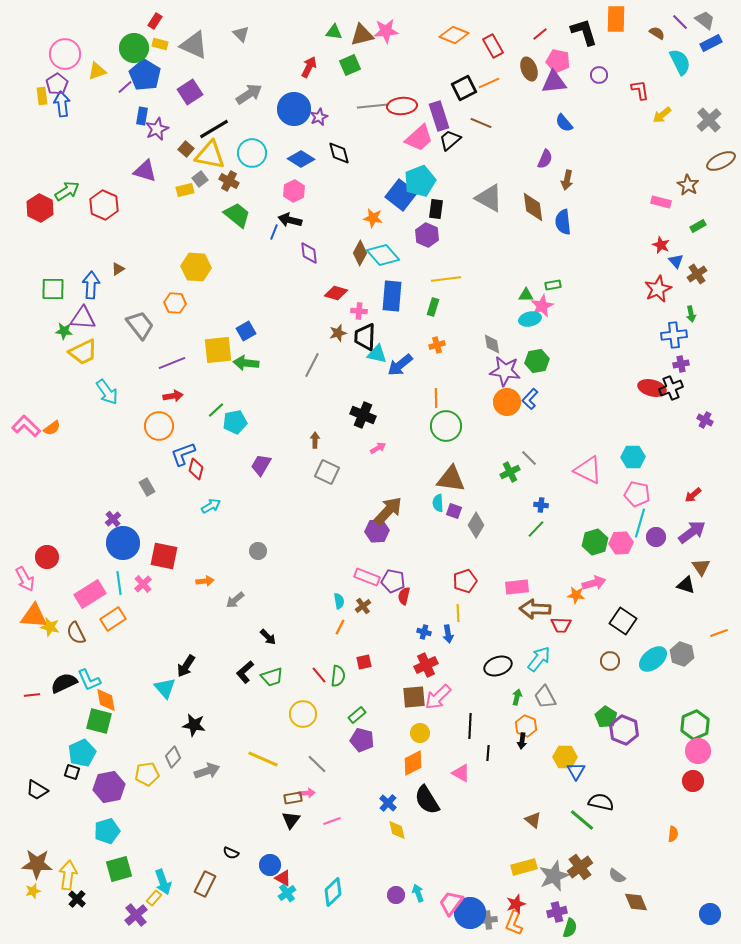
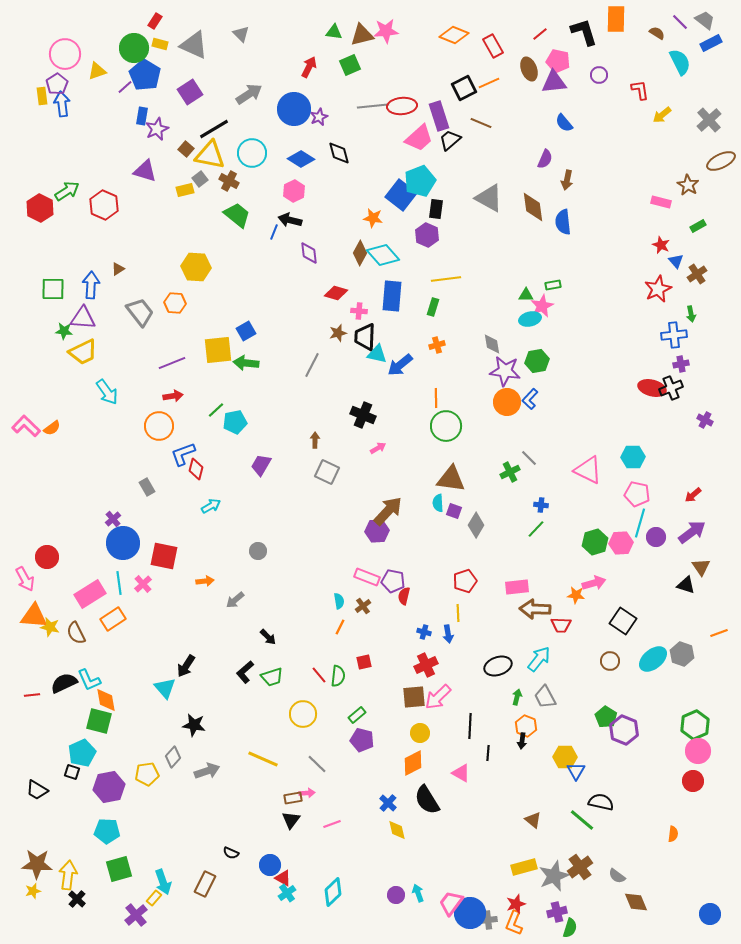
gray trapezoid at (140, 325): moved 13 px up
pink line at (332, 821): moved 3 px down
cyan pentagon at (107, 831): rotated 20 degrees clockwise
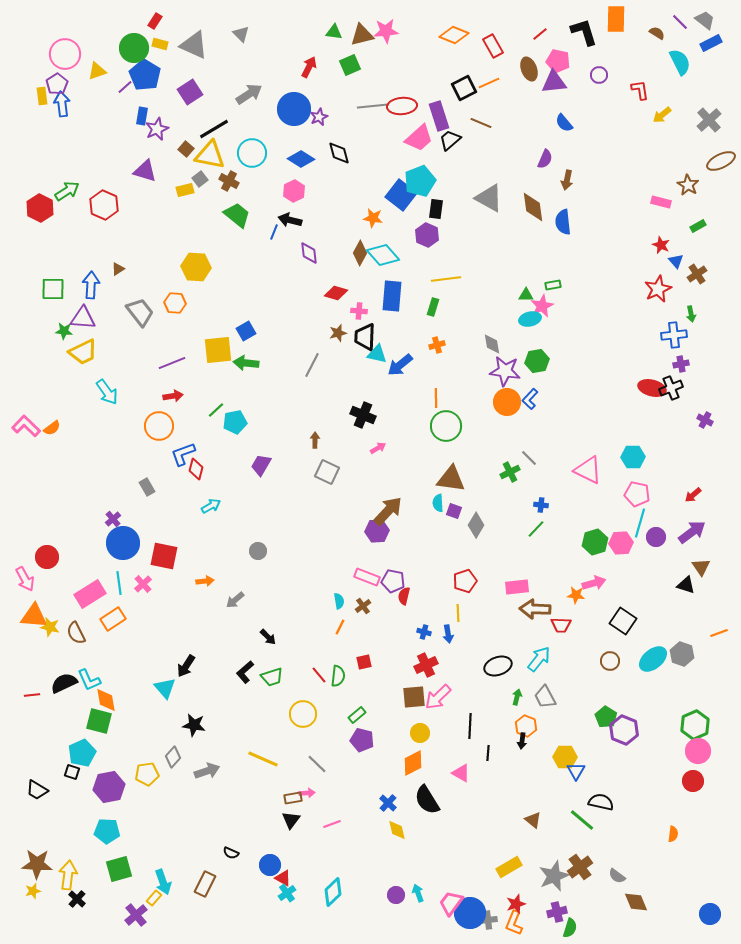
yellow rectangle at (524, 867): moved 15 px left; rotated 15 degrees counterclockwise
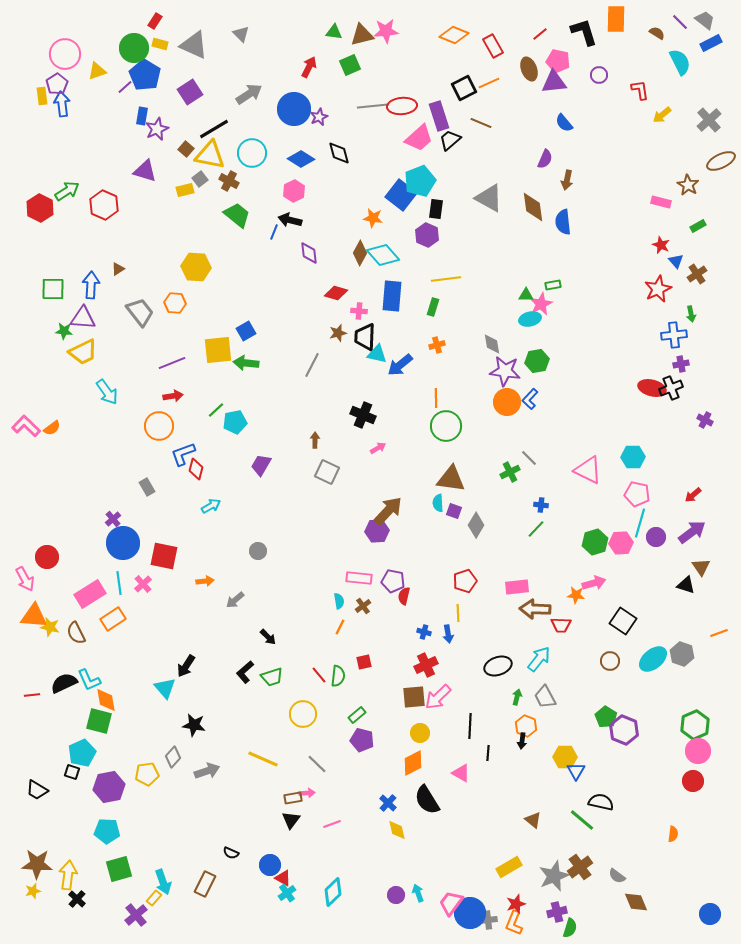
pink star at (542, 306): moved 1 px left, 2 px up
pink rectangle at (367, 577): moved 8 px left, 1 px down; rotated 15 degrees counterclockwise
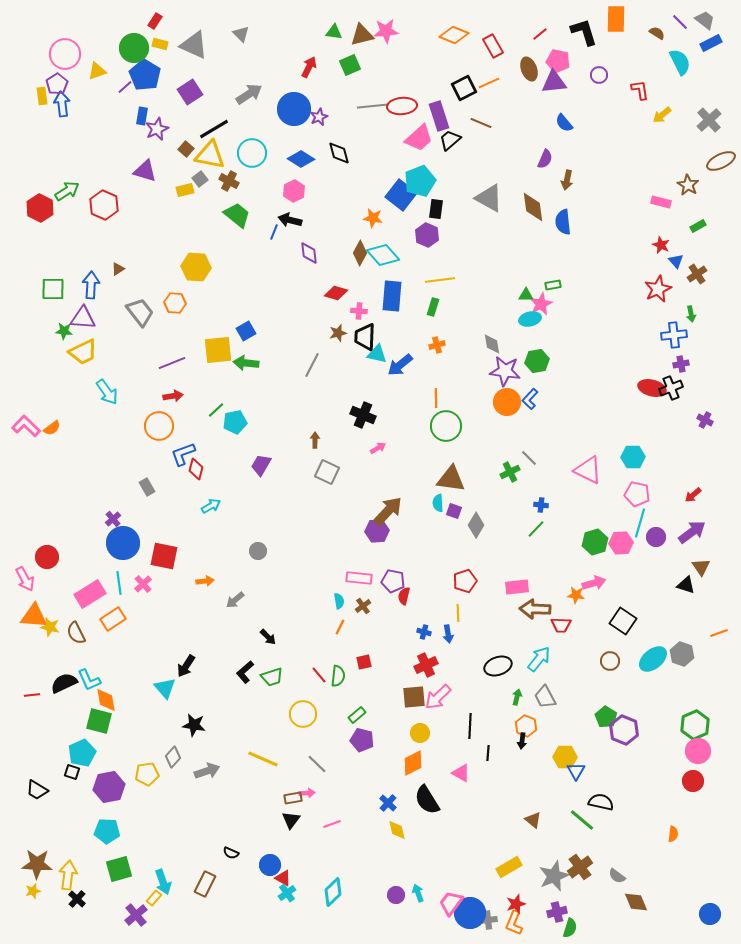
yellow line at (446, 279): moved 6 px left, 1 px down
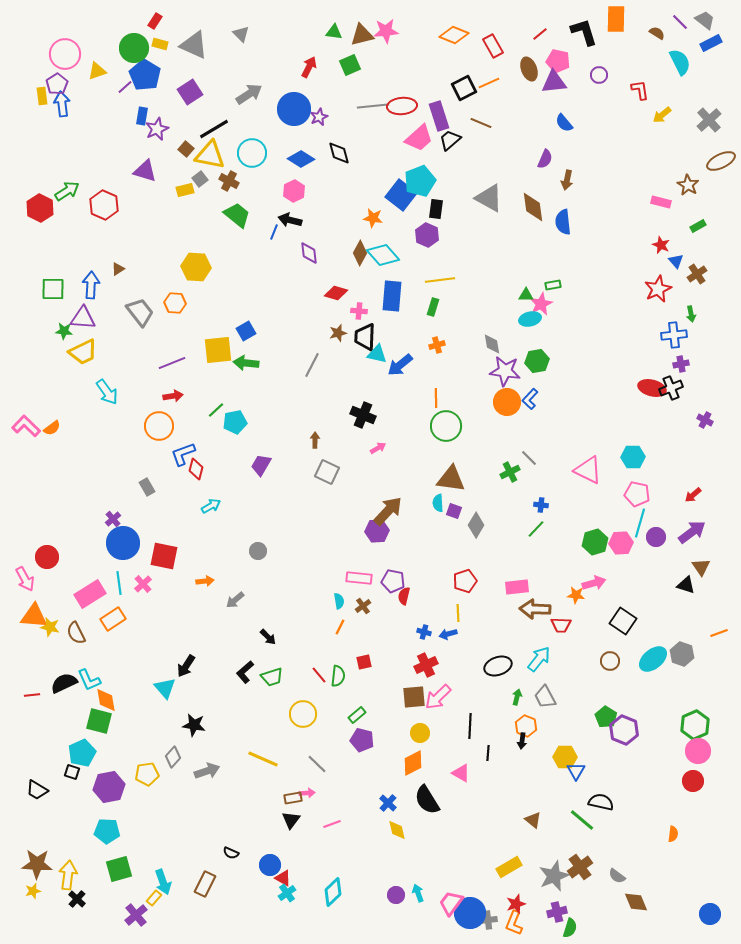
blue arrow at (448, 634): rotated 84 degrees clockwise
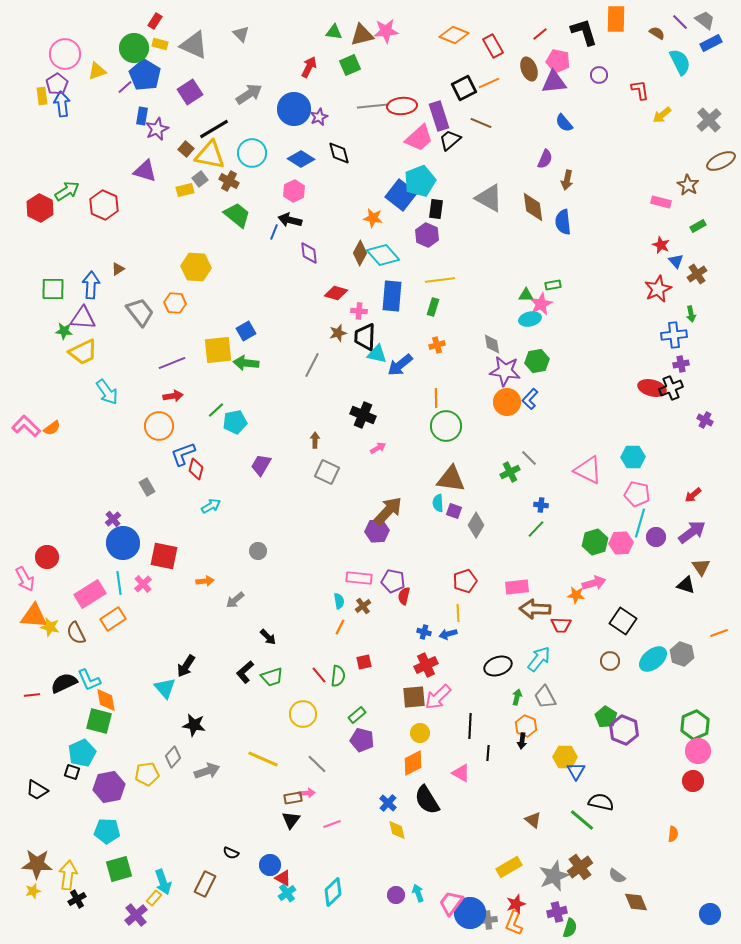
black cross at (77, 899): rotated 18 degrees clockwise
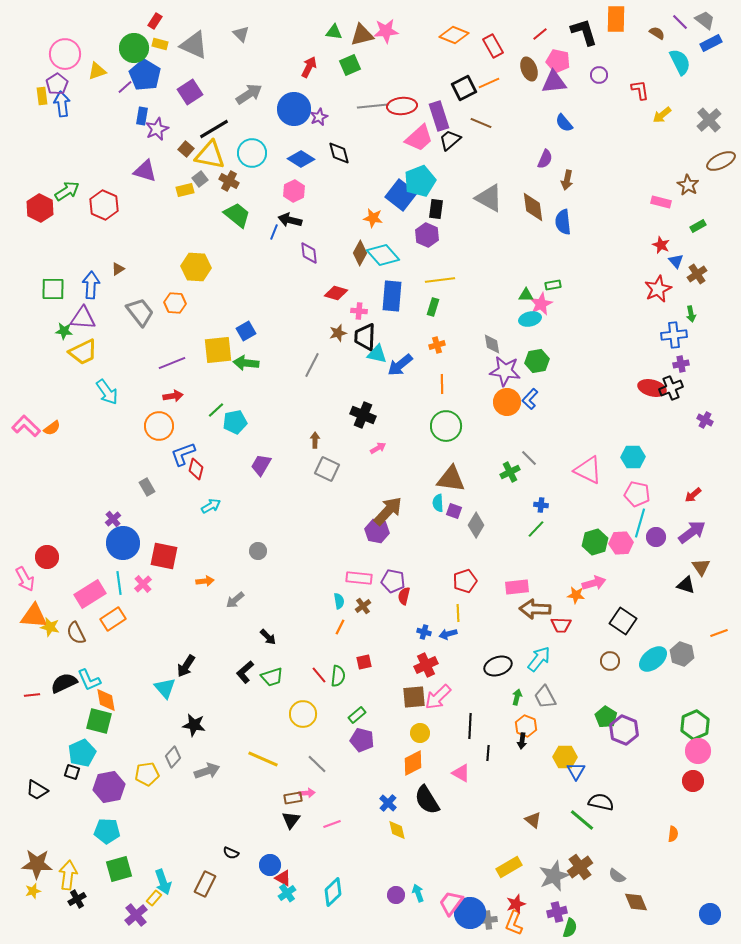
orange line at (436, 398): moved 6 px right, 14 px up
gray square at (327, 472): moved 3 px up
purple hexagon at (377, 531): rotated 15 degrees clockwise
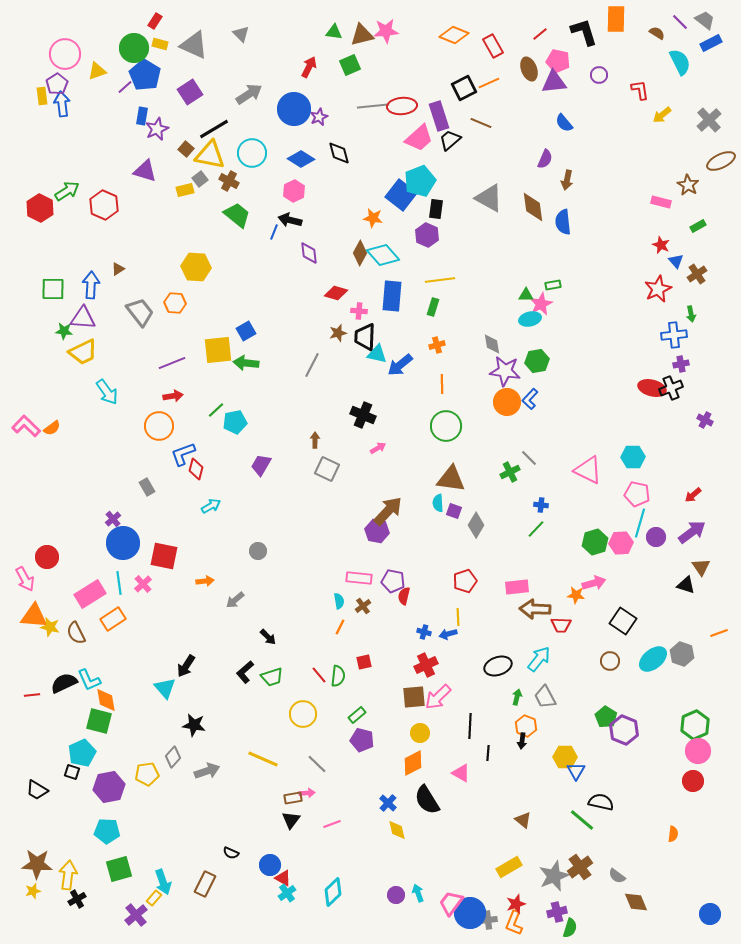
yellow line at (458, 613): moved 4 px down
brown triangle at (533, 820): moved 10 px left
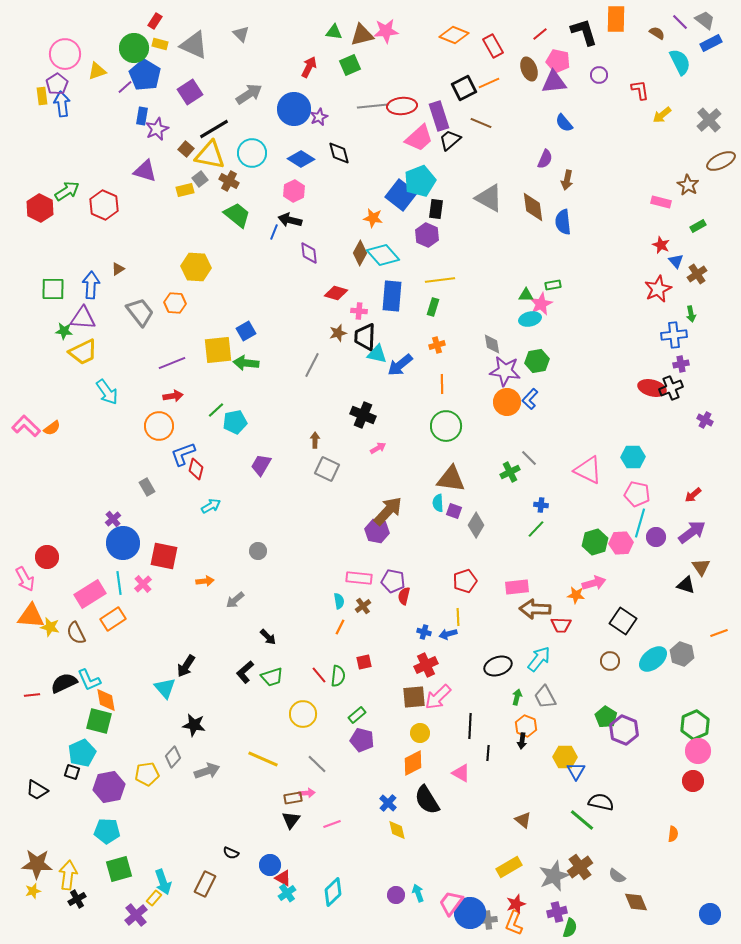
orange triangle at (34, 616): moved 3 px left
